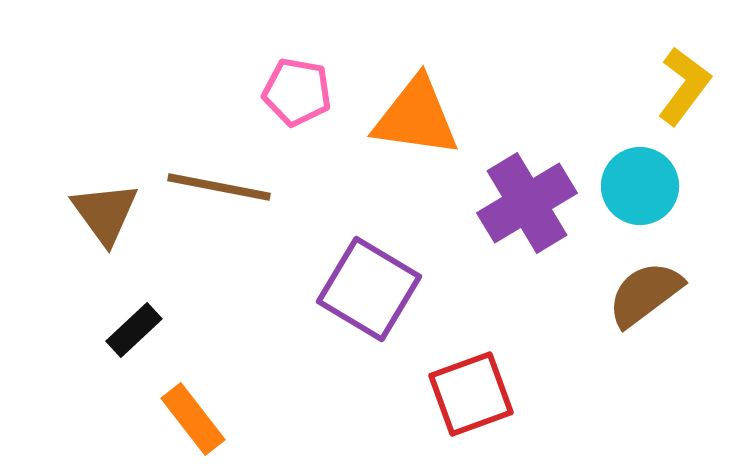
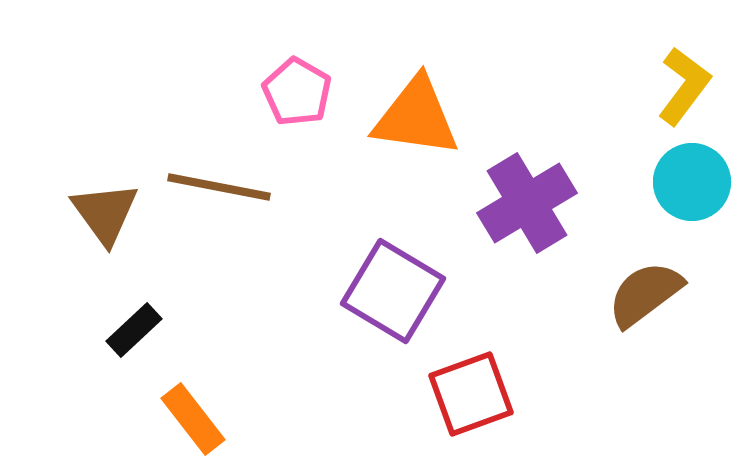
pink pentagon: rotated 20 degrees clockwise
cyan circle: moved 52 px right, 4 px up
purple square: moved 24 px right, 2 px down
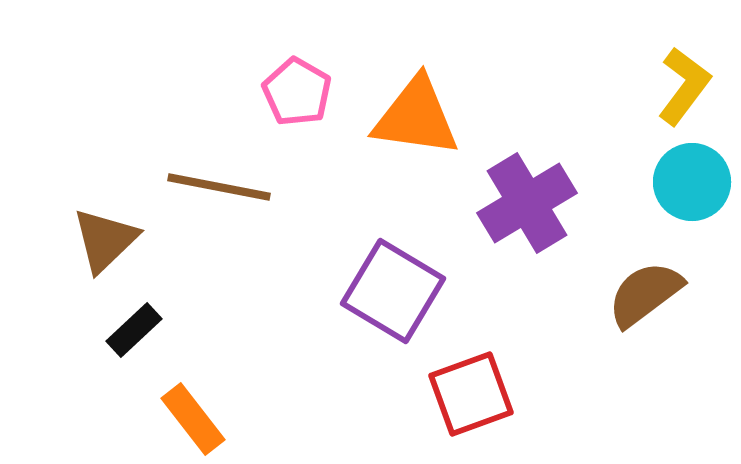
brown triangle: moved 27 px down; rotated 22 degrees clockwise
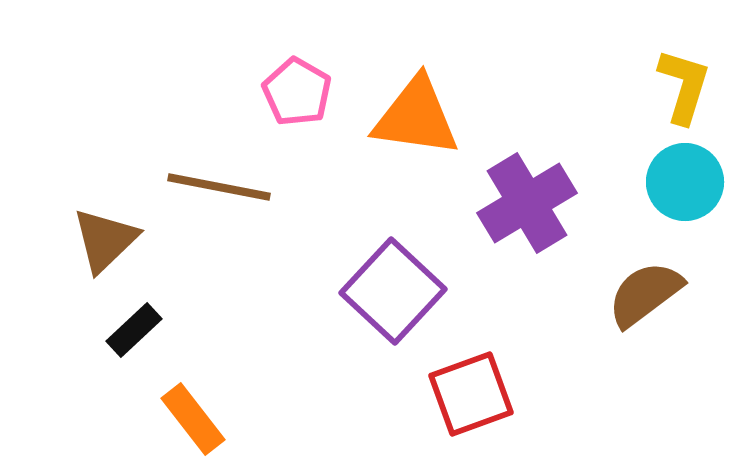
yellow L-shape: rotated 20 degrees counterclockwise
cyan circle: moved 7 px left
purple square: rotated 12 degrees clockwise
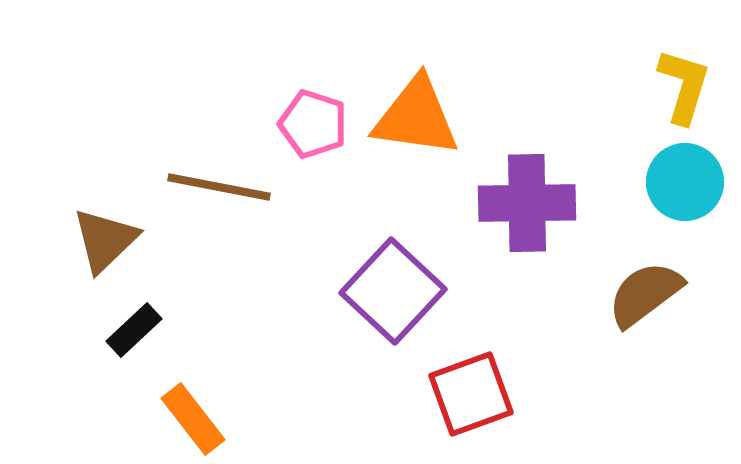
pink pentagon: moved 16 px right, 32 px down; rotated 12 degrees counterclockwise
purple cross: rotated 30 degrees clockwise
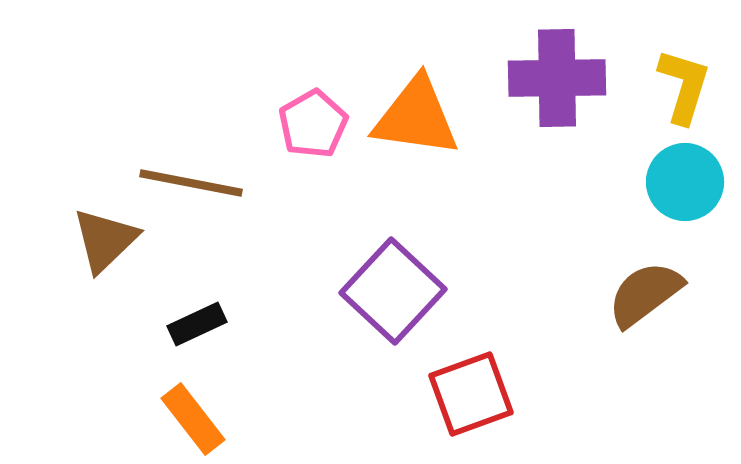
pink pentagon: rotated 24 degrees clockwise
brown line: moved 28 px left, 4 px up
purple cross: moved 30 px right, 125 px up
black rectangle: moved 63 px right, 6 px up; rotated 18 degrees clockwise
